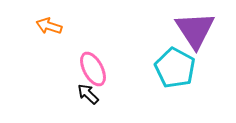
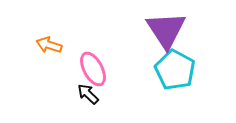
orange arrow: moved 19 px down
purple triangle: moved 29 px left
cyan pentagon: moved 2 px down
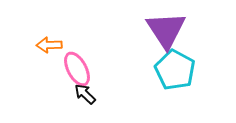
orange arrow: rotated 20 degrees counterclockwise
pink ellipse: moved 16 px left
black arrow: moved 3 px left
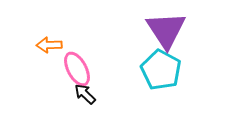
cyan pentagon: moved 14 px left
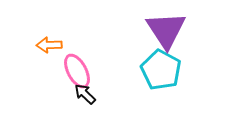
pink ellipse: moved 2 px down
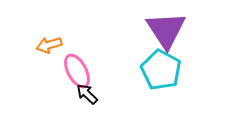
orange arrow: rotated 15 degrees counterclockwise
black arrow: moved 2 px right
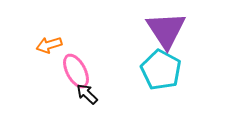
pink ellipse: moved 1 px left
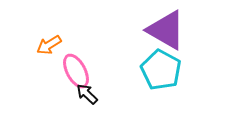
purple triangle: rotated 27 degrees counterclockwise
orange arrow: rotated 15 degrees counterclockwise
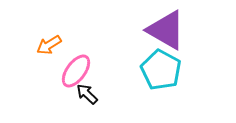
pink ellipse: rotated 64 degrees clockwise
